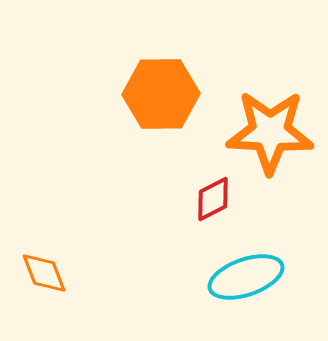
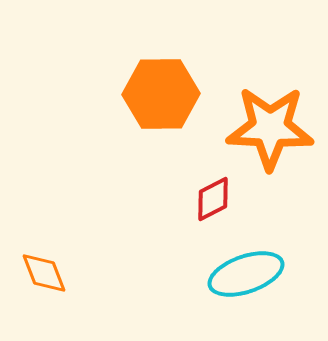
orange star: moved 4 px up
cyan ellipse: moved 3 px up
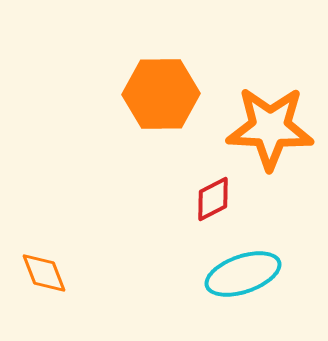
cyan ellipse: moved 3 px left
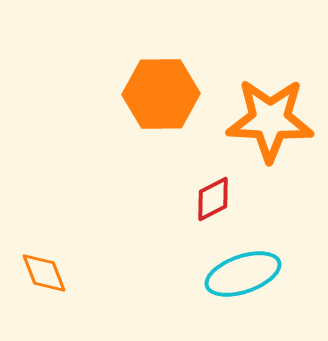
orange star: moved 8 px up
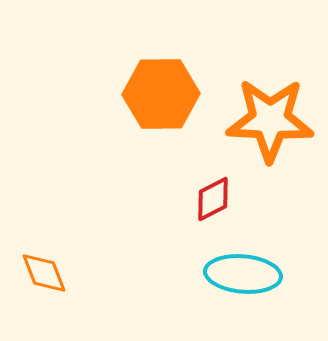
cyan ellipse: rotated 24 degrees clockwise
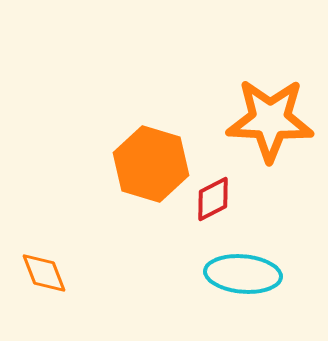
orange hexagon: moved 10 px left, 70 px down; rotated 18 degrees clockwise
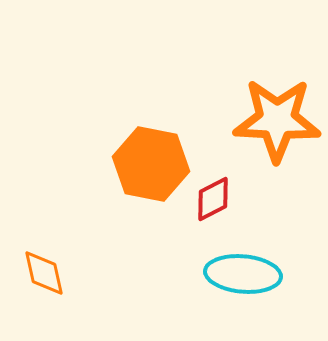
orange star: moved 7 px right
orange hexagon: rotated 6 degrees counterclockwise
orange diamond: rotated 9 degrees clockwise
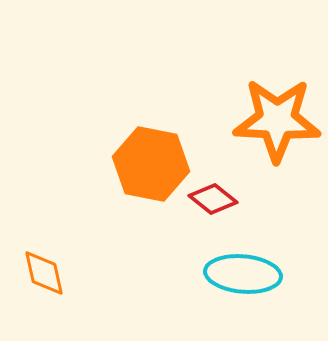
red diamond: rotated 66 degrees clockwise
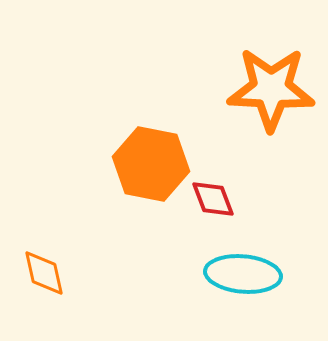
orange star: moved 6 px left, 31 px up
red diamond: rotated 30 degrees clockwise
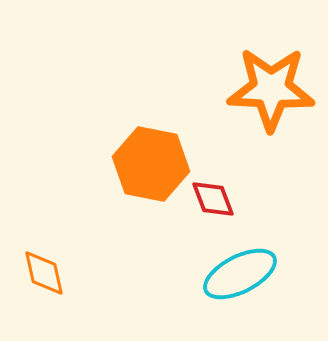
cyan ellipse: moved 3 px left; rotated 32 degrees counterclockwise
